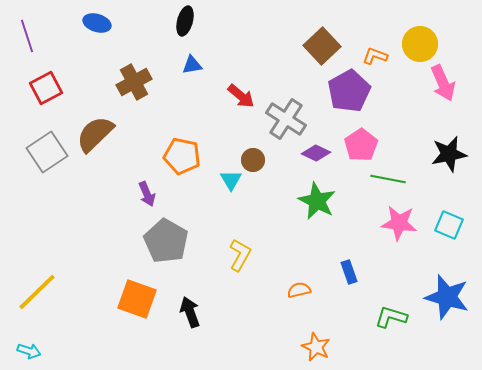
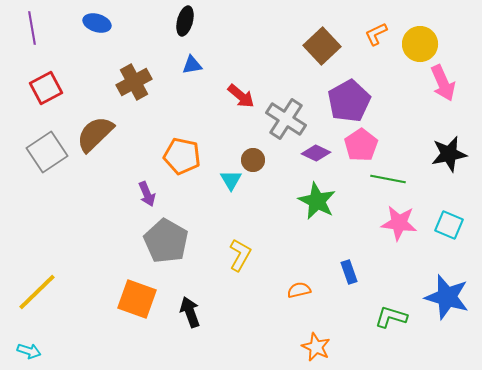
purple line: moved 5 px right, 8 px up; rotated 8 degrees clockwise
orange L-shape: moved 1 px right, 22 px up; rotated 45 degrees counterclockwise
purple pentagon: moved 10 px down
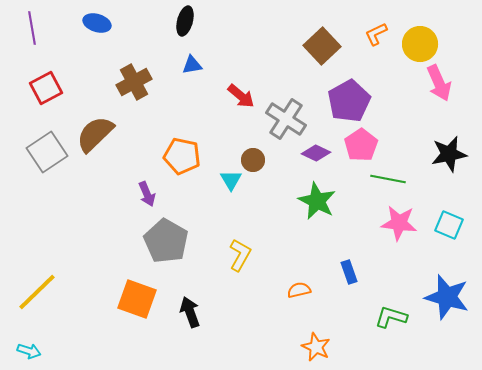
pink arrow: moved 4 px left
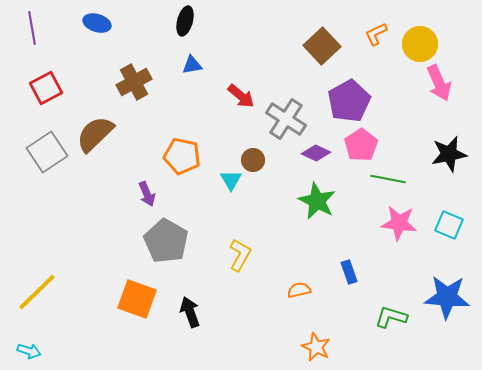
blue star: rotated 12 degrees counterclockwise
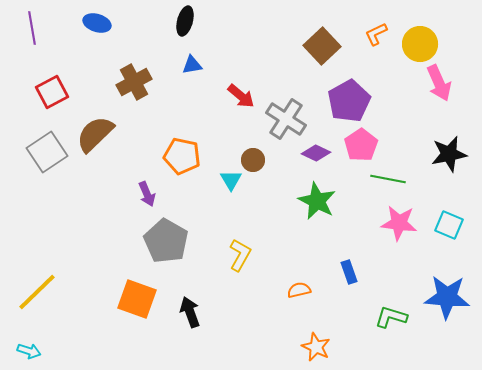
red square: moved 6 px right, 4 px down
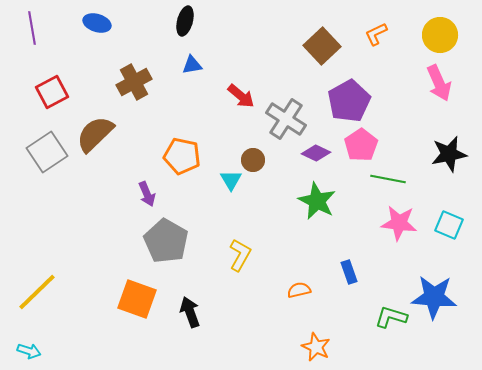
yellow circle: moved 20 px right, 9 px up
blue star: moved 13 px left
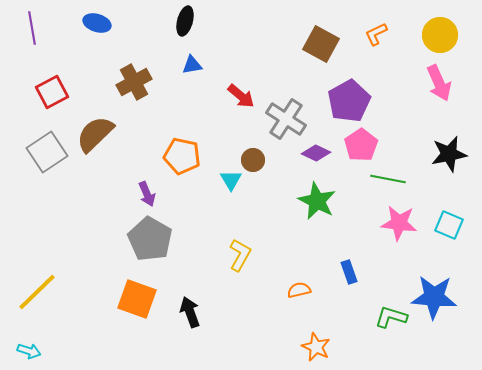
brown square: moved 1 px left, 2 px up; rotated 18 degrees counterclockwise
gray pentagon: moved 16 px left, 2 px up
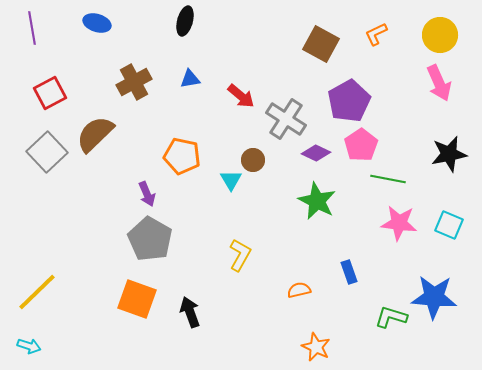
blue triangle: moved 2 px left, 14 px down
red square: moved 2 px left, 1 px down
gray square: rotated 9 degrees counterclockwise
cyan arrow: moved 5 px up
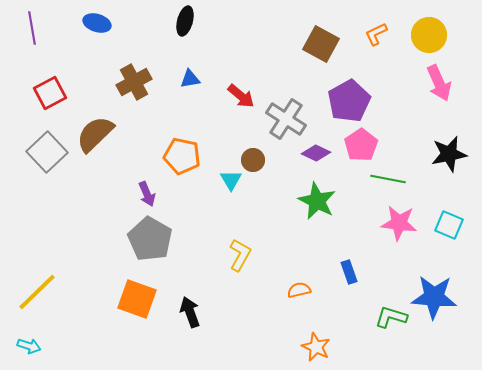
yellow circle: moved 11 px left
